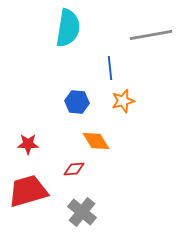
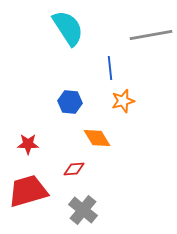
cyan semicircle: rotated 42 degrees counterclockwise
blue hexagon: moved 7 px left
orange diamond: moved 1 px right, 3 px up
gray cross: moved 1 px right, 2 px up
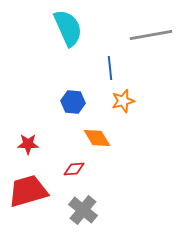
cyan semicircle: rotated 9 degrees clockwise
blue hexagon: moved 3 px right
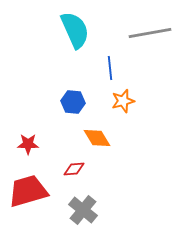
cyan semicircle: moved 7 px right, 2 px down
gray line: moved 1 px left, 2 px up
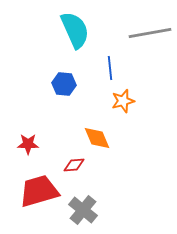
blue hexagon: moved 9 px left, 18 px up
orange diamond: rotated 8 degrees clockwise
red diamond: moved 4 px up
red trapezoid: moved 11 px right
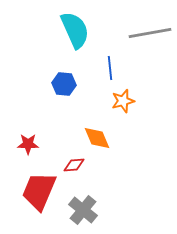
red trapezoid: rotated 51 degrees counterclockwise
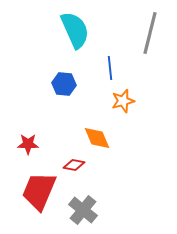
gray line: rotated 66 degrees counterclockwise
red diamond: rotated 15 degrees clockwise
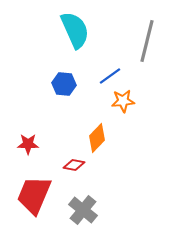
gray line: moved 3 px left, 8 px down
blue line: moved 8 px down; rotated 60 degrees clockwise
orange star: rotated 10 degrees clockwise
orange diamond: rotated 68 degrees clockwise
red trapezoid: moved 5 px left, 4 px down
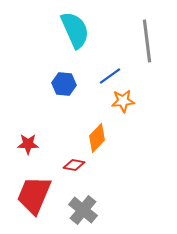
gray line: rotated 21 degrees counterclockwise
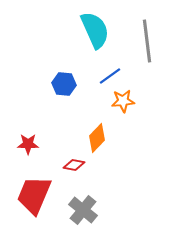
cyan semicircle: moved 20 px right
